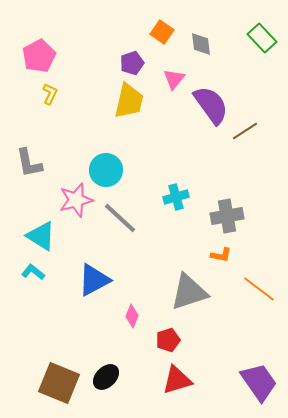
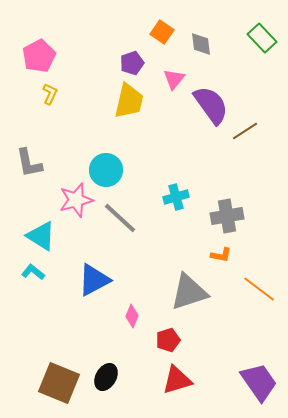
black ellipse: rotated 16 degrees counterclockwise
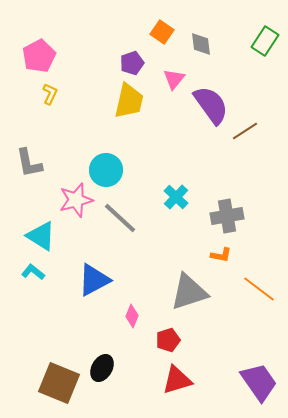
green rectangle: moved 3 px right, 3 px down; rotated 76 degrees clockwise
cyan cross: rotated 30 degrees counterclockwise
black ellipse: moved 4 px left, 9 px up
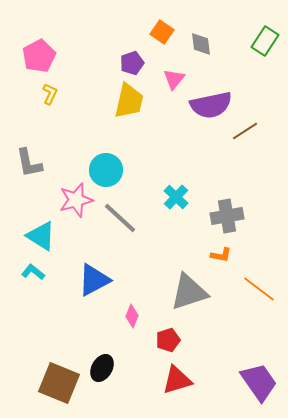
purple semicircle: rotated 114 degrees clockwise
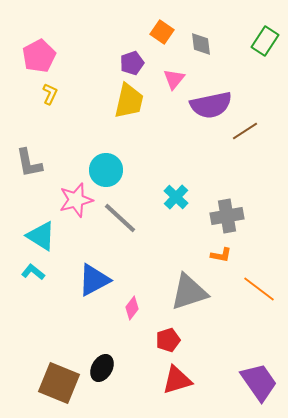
pink diamond: moved 8 px up; rotated 15 degrees clockwise
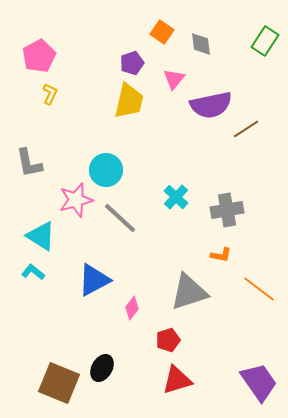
brown line: moved 1 px right, 2 px up
gray cross: moved 6 px up
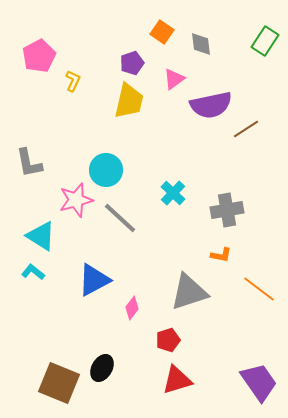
pink triangle: rotated 15 degrees clockwise
yellow L-shape: moved 23 px right, 13 px up
cyan cross: moved 3 px left, 4 px up
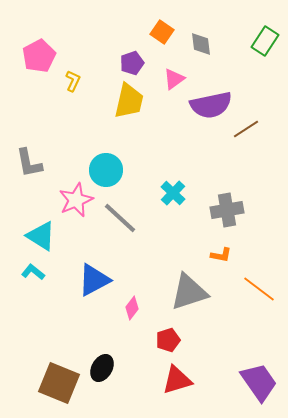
pink star: rotated 8 degrees counterclockwise
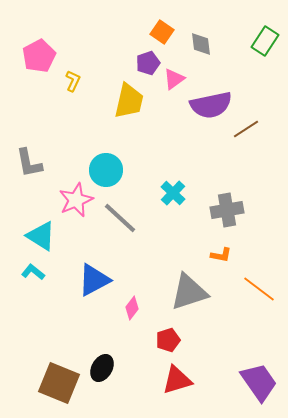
purple pentagon: moved 16 px right
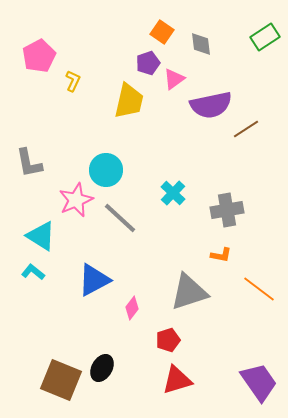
green rectangle: moved 4 px up; rotated 24 degrees clockwise
brown square: moved 2 px right, 3 px up
